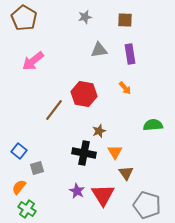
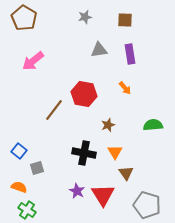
brown star: moved 9 px right, 6 px up
orange semicircle: rotated 70 degrees clockwise
green cross: moved 1 px down
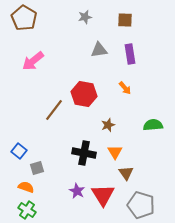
orange semicircle: moved 7 px right
gray pentagon: moved 6 px left
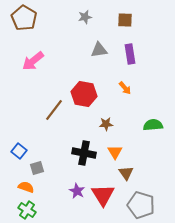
brown star: moved 2 px left, 1 px up; rotated 16 degrees clockwise
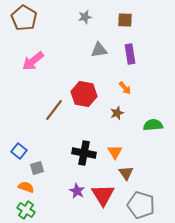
brown star: moved 11 px right, 11 px up; rotated 16 degrees counterclockwise
green cross: moved 1 px left
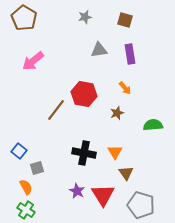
brown square: rotated 14 degrees clockwise
brown line: moved 2 px right
orange semicircle: rotated 42 degrees clockwise
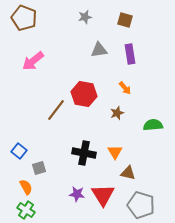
brown pentagon: rotated 10 degrees counterclockwise
gray square: moved 2 px right
brown triangle: moved 2 px right; rotated 42 degrees counterclockwise
purple star: moved 3 px down; rotated 21 degrees counterclockwise
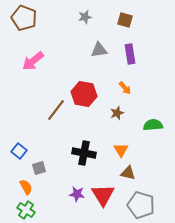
orange triangle: moved 6 px right, 2 px up
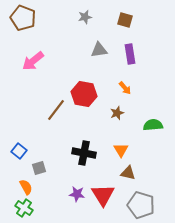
brown pentagon: moved 1 px left
green cross: moved 2 px left, 2 px up
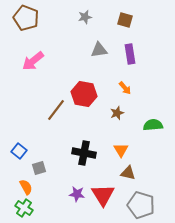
brown pentagon: moved 3 px right
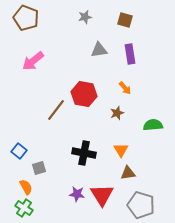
brown triangle: rotated 21 degrees counterclockwise
red triangle: moved 1 px left
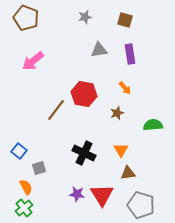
black cross: rotated 15 degrees clockwise
green cross: rotated 18 degrees clockwise
